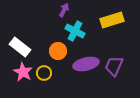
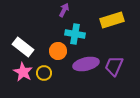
cyan cross: moved 3 px down; rotated 18 degrees counterclockwise
white rectangle: moved 3 px right
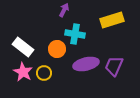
orange circle: moved 1 px left, 2 px up
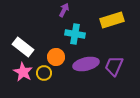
orange circle: moved 1 px left, 8 px down
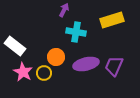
cyan cross: moved 1 px right, 2 px up
white rectangle: moved 8 px left, 1 px up
